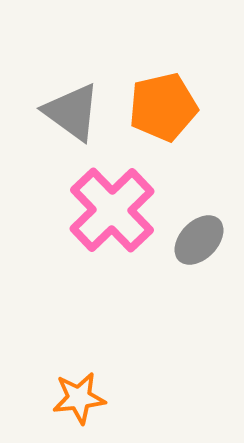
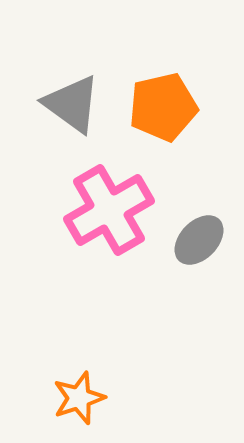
gray triangle: moved 8 px up
pink cross: moved 3 px left; rotated 14 degrees clockwise
orange star: rotated 12 degrees counterclockwise
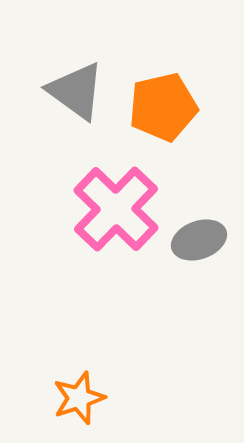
gray triangle: moved 4 px right, 13 px up
pink cross: moved 7 px right, 1 px up; rotated 16 degrees counterclockwise
gray ellipse: rotated 26 degrees clockwise
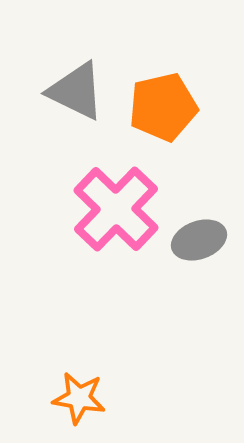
gray triangle: rotated 10 degrees counterclockwise
orange star: rotated 28 degrees clockwise
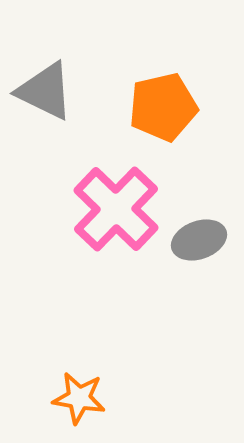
gray triangle: moved 31 px left
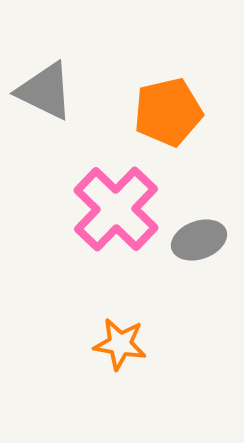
orange pentagon: moved 5 px right, 5 px down
orange star: moved 41 px right, 54 px up
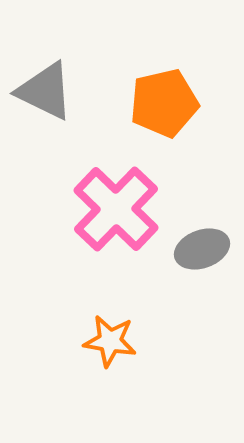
orange pentagon: moved 4 px left, 9 px up
gray ellipse: moved 3 px right, 9 px down
orange star: moved 10 px left, 3 px up
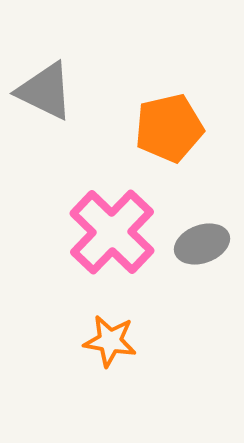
orange pentagon: moved 5 px right, 25 px down
pink cross: moved 4 px left, 23 px down
gray ellipse: moved 5 px up
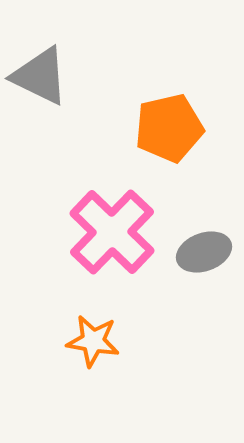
gray triangle: moved 5 px left, 15 px up
gray ellipse: moved 2 px right, 8 px down
orange star: moved 17 px left
